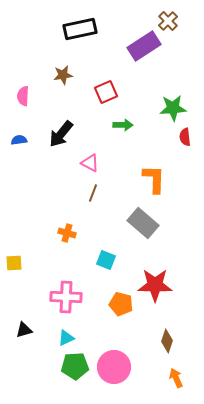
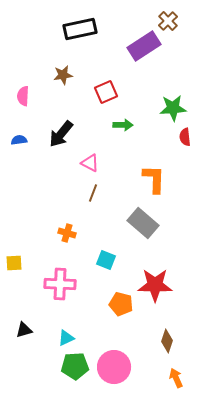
pink cross: moved 6 px left, 13 px up
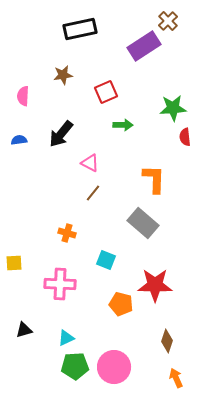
brown line: rotated 18 degrees clockwise
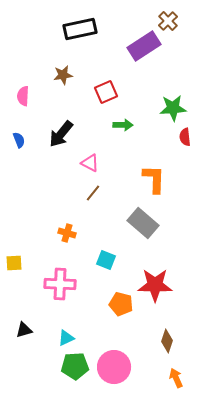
blue semicircle: rotated 77 degrees clockwise
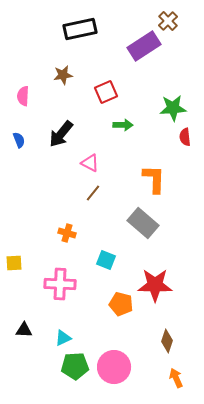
black triangle: rotated 18 degrees clockwise
cyan triangle: moved 3 px left
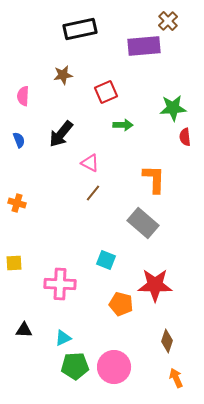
purple rectangle: rotated 28 degrees clockwise
orange cross: moved 50 px left, 30 px up
